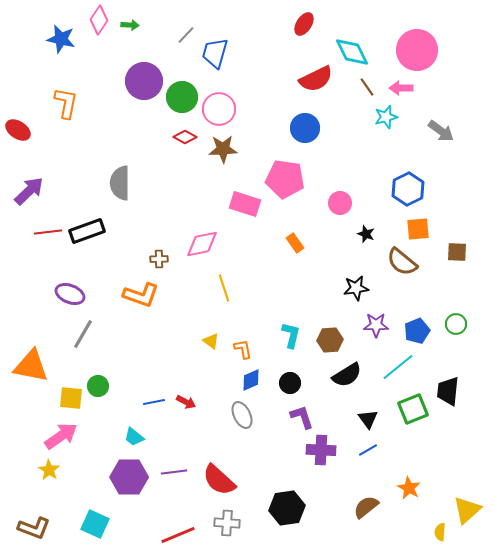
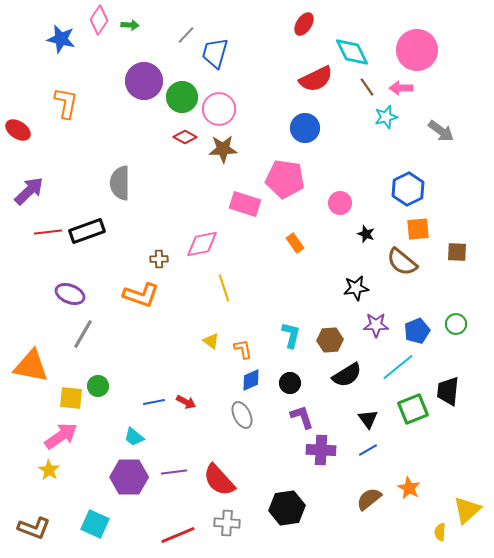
red semicircle at (219, 480): rotated 6 degrees clockwise
brown semicircle at (366, 507): moved 3 px right, 8 px up
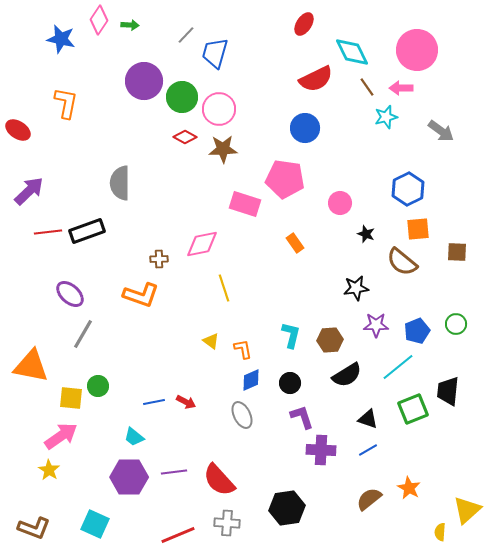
purple ellipse at (70, 294): rotated 20 degrees clockwise
black triangle at (368, 419): rotated 35 degrees counterclockwise
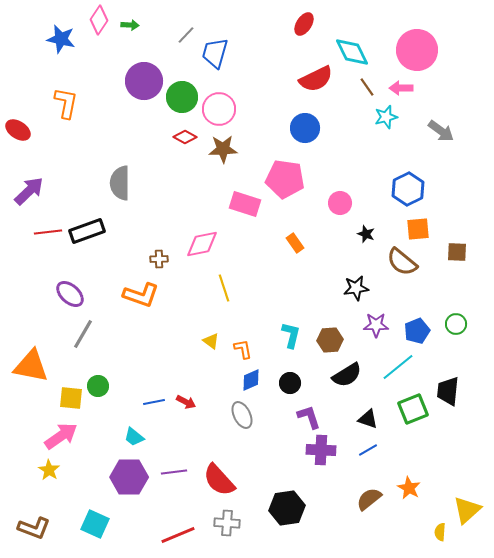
purple L-shape at (302, 417): moved 7 px right
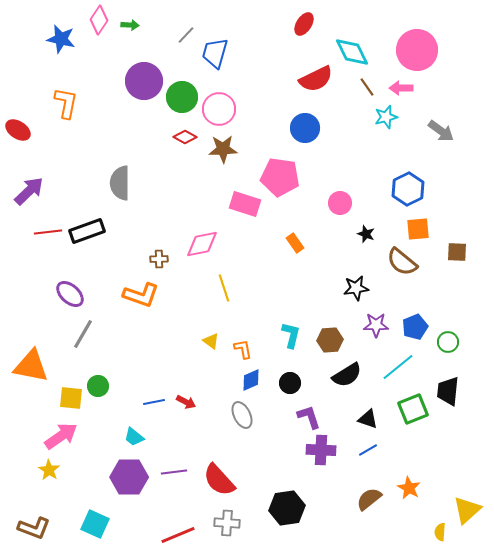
pink pentagon at (285, 179): moved 5 px left, 2 px up
green circle at (456, 324): moved 8 px left, 18 px down
blue pentagon at (417, 331): moved 2 px left, 4 px up
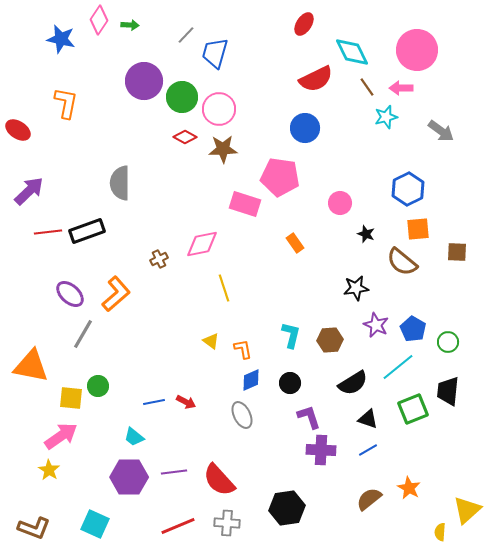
brown cross at (159, 259): rotated 24 degrees counterclockwise
orange L-shape at (141, 295): moved 25 px left, 1 px up; rotated 60 degrees counterclockwise
purple star at (376, 325): rotated 25 degrees clockwise
blue pentagon at (415, 327): moved 2 px left, 2 px down; rotated 20 degrees counterclockwise
black semicircle at (347, 375): moved 6 px right, 8 px down
red line at (178, 535): moved 9 px up
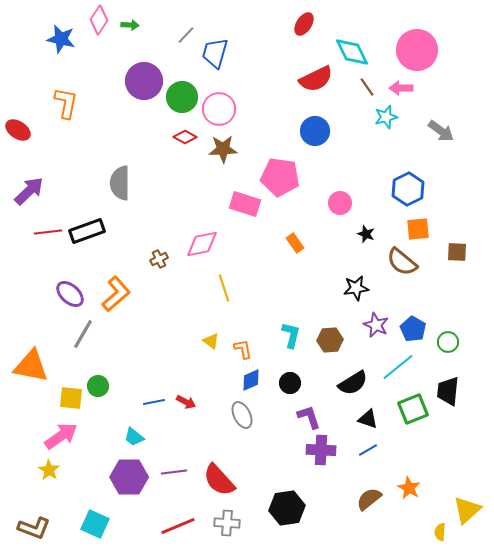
blue circle at (305, 128): moved 10 px right, 3 px down
